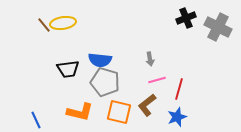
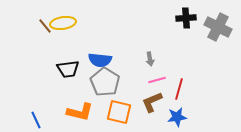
black cross: rotated 18 degrees clockwise
brown line: moved 1 px right, 1 px down
gray pentagon: rotated 16 degrees clockwise
brown L-shape: moved 5 px right, 3 px up; rotated 15 degrees clockwise
blue star: rotated 12 degrees clockwise
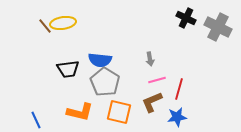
black cross: rotated 30 degrees clockwise
